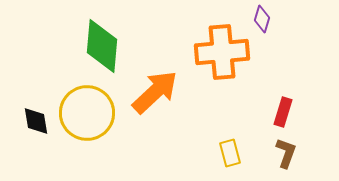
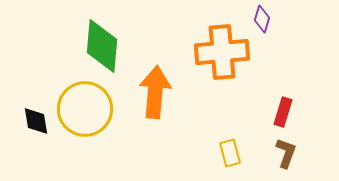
orange arrow: rotated 42 degrees counterclockwise
yellow circle: moved 2 px left, 4 px up
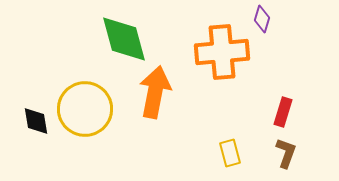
green diamond: moved 22 px right, 7 px up; rotated 20 degrees counterclockwise
orange arrow: rotated 6 degrees clockwise
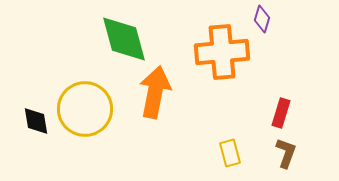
red rectangle: moved 2 px left, 1 px down
